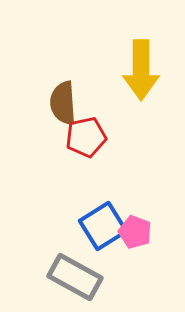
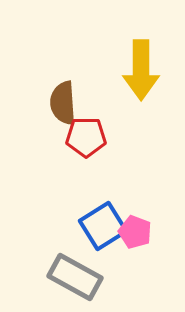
red pentagon: rotated 12 degrees clockwise
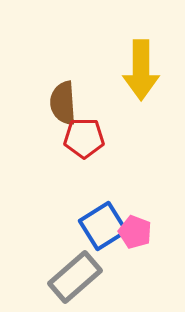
red pentagon: moved 2 px left, 1 px down
gray rectangle: rotated 70 degrees counterclockwise
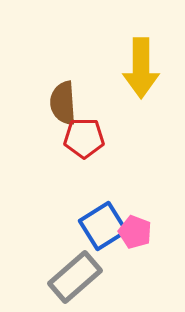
yellow arrow: moved 2 px up
